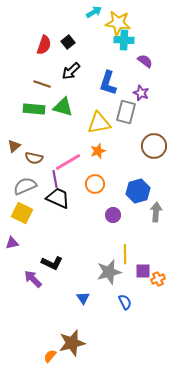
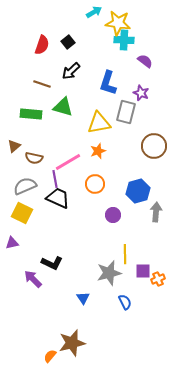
red semicircle: moved 2 px left
green rectangle: moved 3 px left, 5 px down
gray star: moved 1 px down
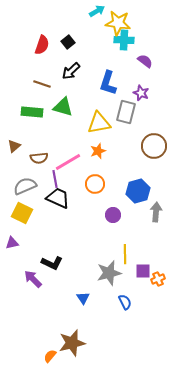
cyan arrow: moved 3 px right, 1 px up
green rectangle: moved 1 px right, 2 px up
brown semicircle: moved 5 px right; rotated 18 degrees counterclockwise
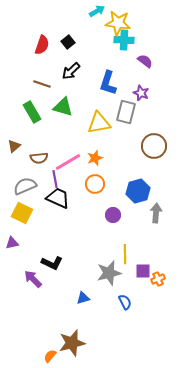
green rectangle: rotated 55 degrees clockwise
orange star: moved 3 px left, 7 px down
gray arrow: moved 1 px down
blue triangle: rotated 48 degrees clockwise
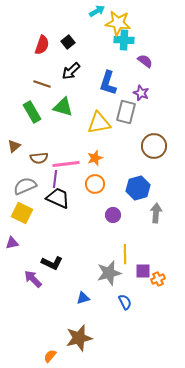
pink line: moved 2 px left, 2 px down; rotated 24 degrees clockwise
purple line: rotated 18 degrees clockwise
blue hexagon: moved 3 px up
brown star: moved 7 px right, 5 px up
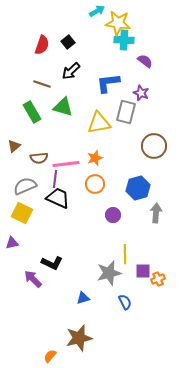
blue L-shape: rotated 65 degrees clockwise
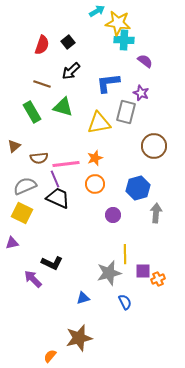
purple line: rotated 30 degrees counterclockwise
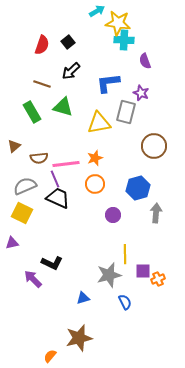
purple semicircle: rotated 147 degrees counterclockwise
gray star: moved 2 px down
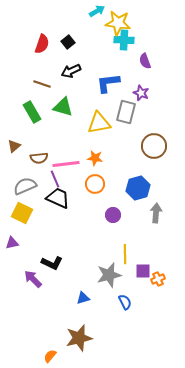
red semicircle: moved 1 px up
black arrow: rotated 18 degrees clockwise
orange star: rotated 28 degrees clockwise
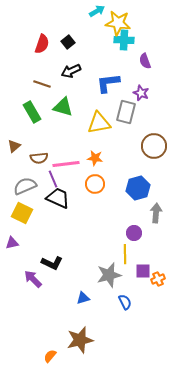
purple line: moved 2 px left
purple circle: moved 21 px right, 18 px down
brown star: moved 1 px right, 2 px down
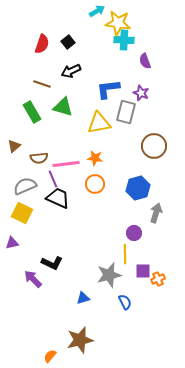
blue L-shape: moved 6 px down
gray arrow: rotated 12 degrees clockwise
